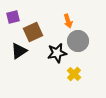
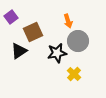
purple square: moved 2 px left; rotated 24 degrees counterclockwise
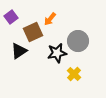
orange arrow: moved 18 px left, 2 px up; rotated 56 degrees clockwise
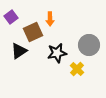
orange arrow: rotated 40 degrees counterclockwise
gray circle: moved 11 px right, 4 px down
yellow cross: moved 3 px right, 5 px up
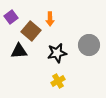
brown square: moved 2 px left, 1 px up; rotated 24 degrees counterclockwise
black triangle: rotated 30 degrees clockwise
yellow cross: moved 19 px left, 12 px down; rotated 16 degrees clockwise
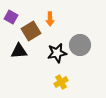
purple square: rotated 24 degrees counterclockwise
brown square: rotated 18 degrees clockwise
gray circle: moved 9 px left
yellow cross: moved 3 px right, 1 px down
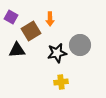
black triangle: moved 2 px left, 1 px up
yellow cross: rotated 24 degrees clockwise
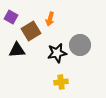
orange arrow: rotated 16 degrees clockwise
